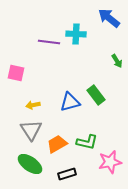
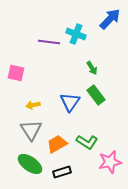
blue arrow: moved 1 px right, 1 px down; rotated 95 degrees clockwise
cyan cross: rotated 18 degrees clockwise
green arrow: moved 25 px left, 7 px down
blue triangle: rotated 40 degrees counterclockwise
green L-shape: rotated 20 degrees clockwise
black rectangle: moved 5 px left, 2 px up
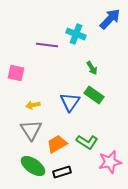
purple line: moved 2 px left, 3 px down
green rectangle: moved 2 px left; rotated 18 degrees counterclockwise
green ellipse: moved 3 px right, 2 px down
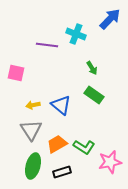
blue triangle: moved 9 px left, 3 px down; rotated 25 degrees counterclockwise
green L-shape: moved 3 px left, 5 px down
green ellipse: rotated 70 degrees clockwise
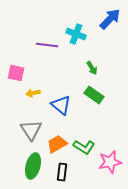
yellow arrow: moved 12 px up
black rectangle: rotated 66 degrees counterclockwise
